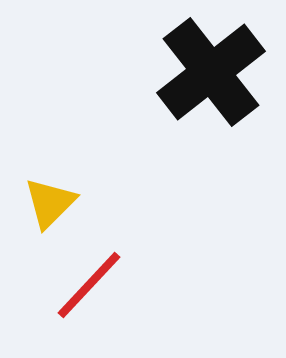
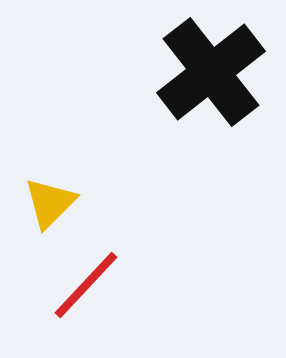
red line: moved 3 px left
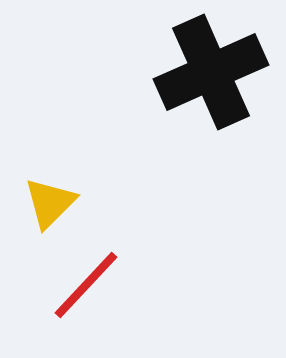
black cross: rotated 14 degrees clockwise
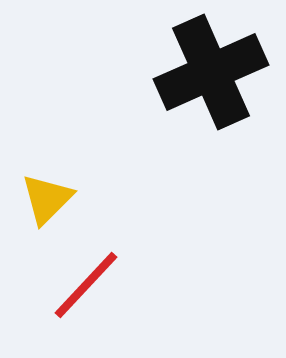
yellow triangle: moved 3 px left, 4 px up
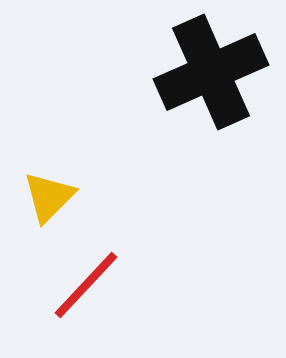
yellow triangle: moved 2 px right, 2 px up
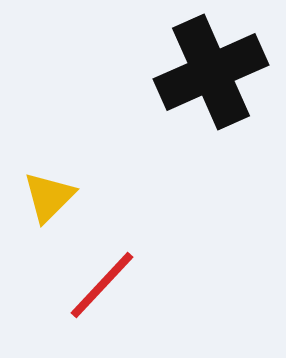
red line: moved 16 px right
